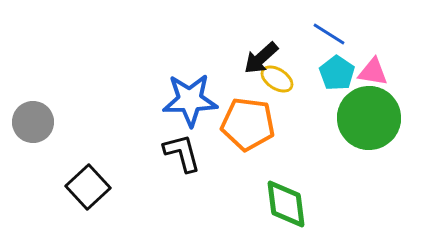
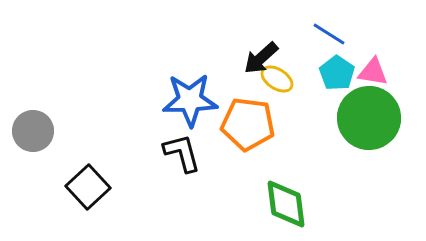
gray circle: moved 9 px down
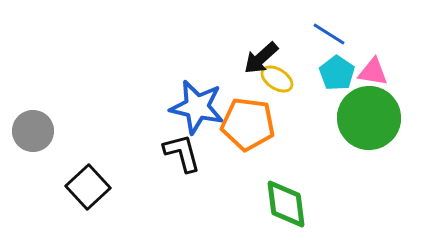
blue star: moved 7 px right, 7 px down; rotated 14 degrees clockwise
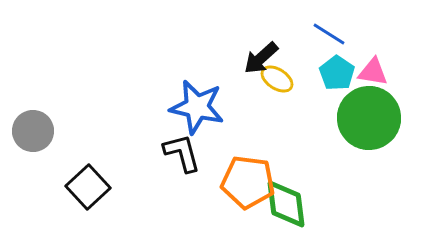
orange pentagon: moved 58 px down
